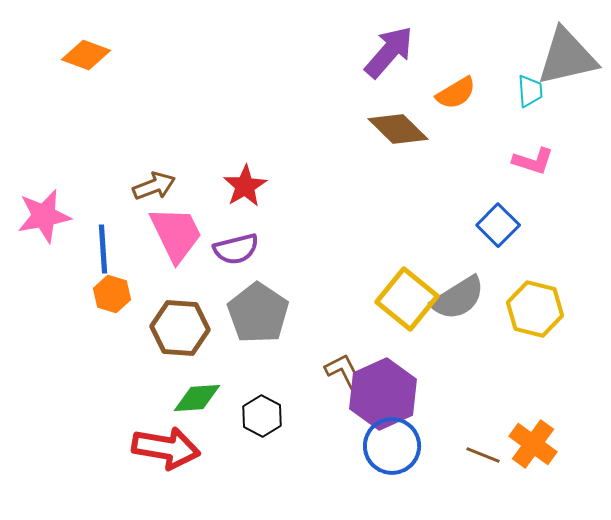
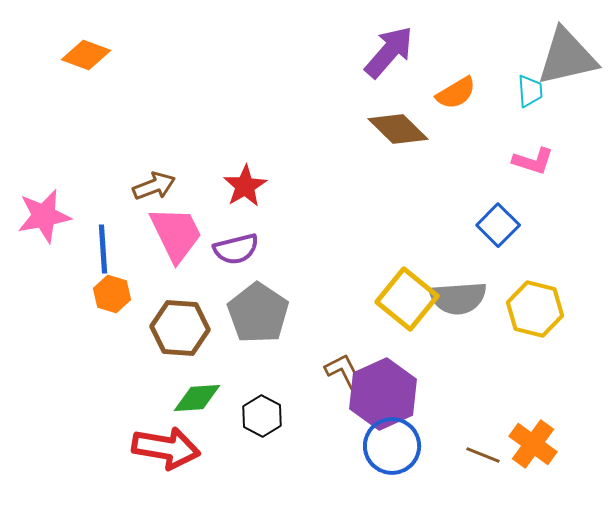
gray semicircle: rotated 28 degrees clockwise
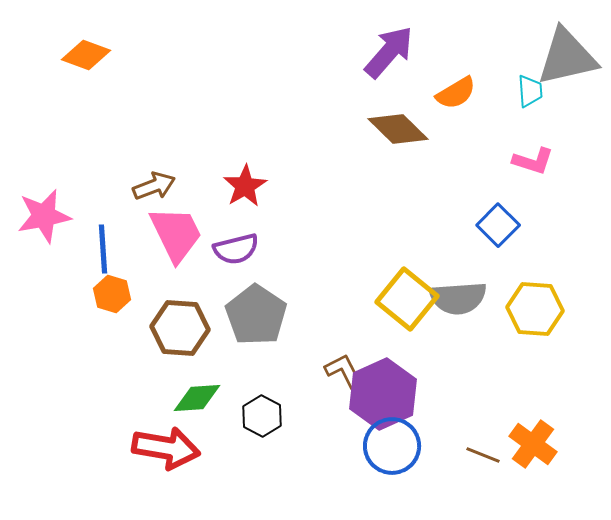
yellow hexagon: rotated 10 degrees counterclockwise
gray pentagon: moved 2 px left, 2 px down
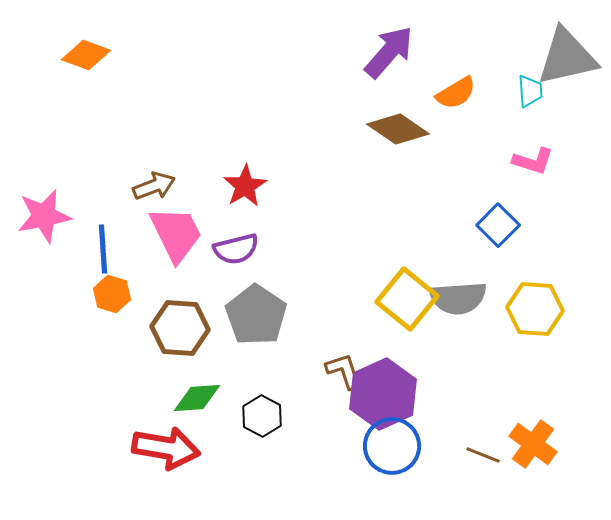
brown diamond: rotated 10 degrees counterclockwise
brown L-shape: rotated 9 degrees clockwise
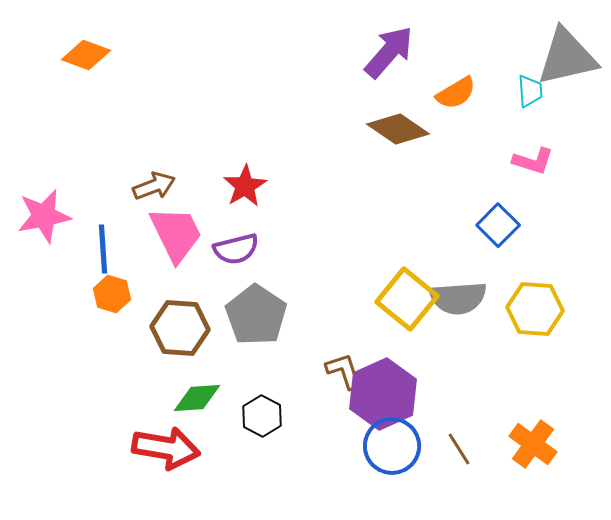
brown line: moved 24 px left, 6 px up; rotated 36 degrees clockwise
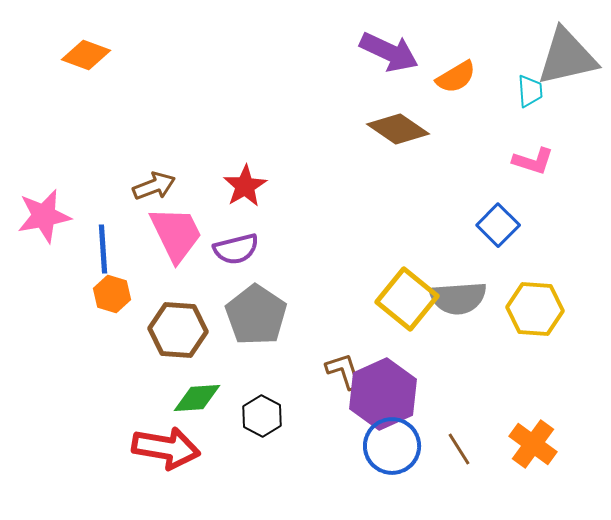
purple arrow: rotated 74 degrees clockwise
orange semicircle: moved 16 px up
brown hexagon: moved 2 px left, 2 px down
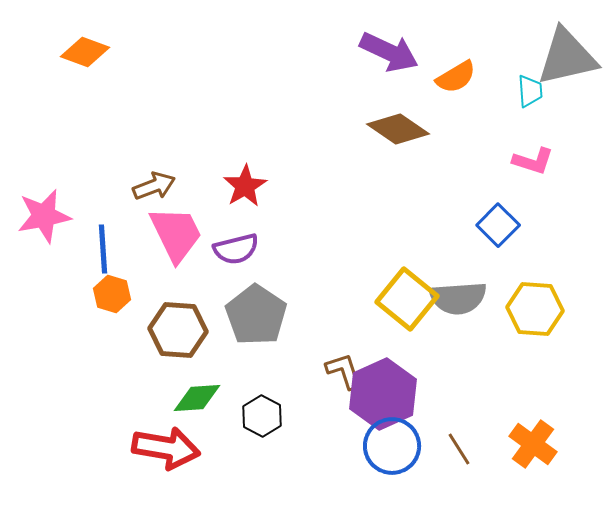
orange diamond: moved 1 px left, 3 px up
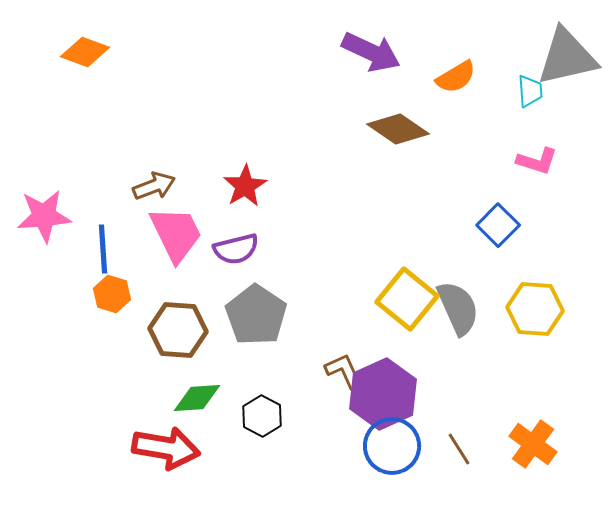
purple arrow: moved 18 px left
pink L-shape: moved 4 px right
pink star: rotated 6 degrees clockwise
gray semicircle: moved 10 px down; rotated 110 degrees counterclockwise
brown L-shape: rotated 6 degrees counterclockwise
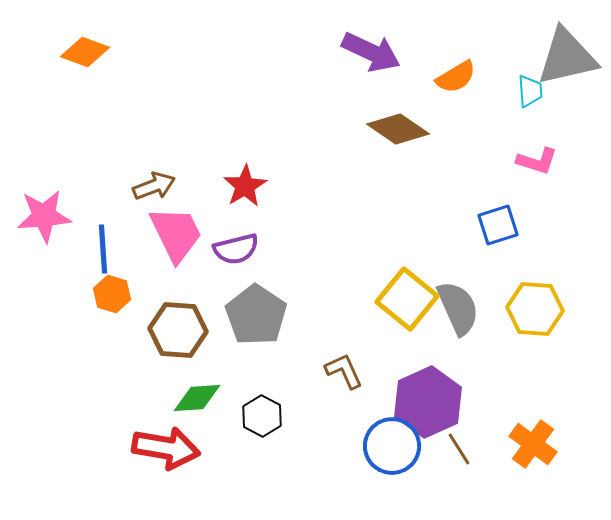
blue square: rotated 27 degrees clockwise
purple hexagon: moved 45 px right, 8 px down
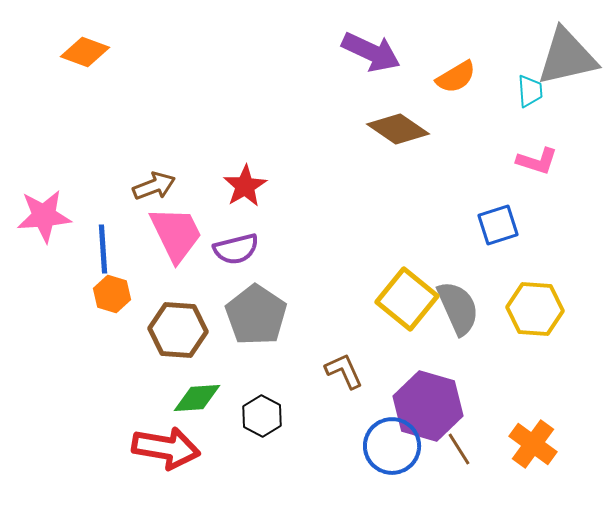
purple hexagon: moved 4 px down; rotated 20 degrees counterclockwise
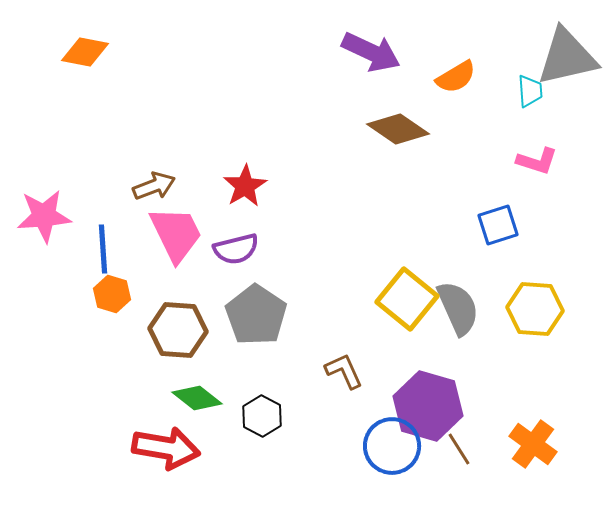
orange diamond: rotated 9 degrees counterclockwise
green diamond: rotated 42 degrees clockwise
